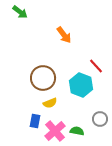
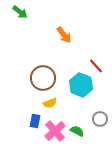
green semicircle: rotated 16 degrees clockwise
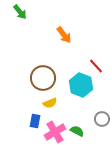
green arrow: rotated 14 degrees clockwise
gray circle: moved 2 px right
pink cross: moved 1 px down; rotated 10 degrees clockwise
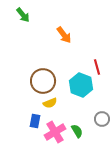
green arrow: moved 3 px right, 3 px down
red line: moved 1 px right, 1 px down; rotated 28 degrees clockwise
brown circle: moved 3 px down
green semicircle: rotated 32 degrees clockwise
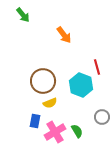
gray circle: moved 2 px up
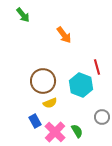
blue rectangle: rotated 40 degrees counterclockwise
pink cross: rotated 15 degrees counterclockwise
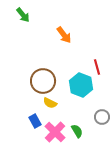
yellow semicircle: rotated 48 degrees clockwise
